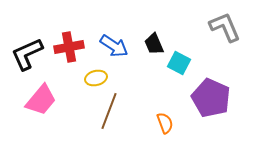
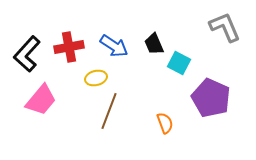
black L-shape: rotated 24 degrees counterclockwise
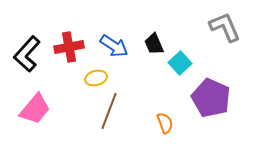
cyan square: moved 1 px right; rotated 20 degrees clockwise
pink trapezoid: moved 6 px left, 9 px down
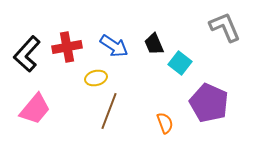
red cross: moved 2 px left
cyan square: rotated 10 degrees counterclockwise
purple pentagon: moved 2 px left, 5 px down
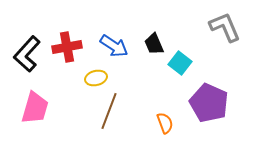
pink trapezoid: moved 1 px up; rotated 24 degrees counterclockwise
